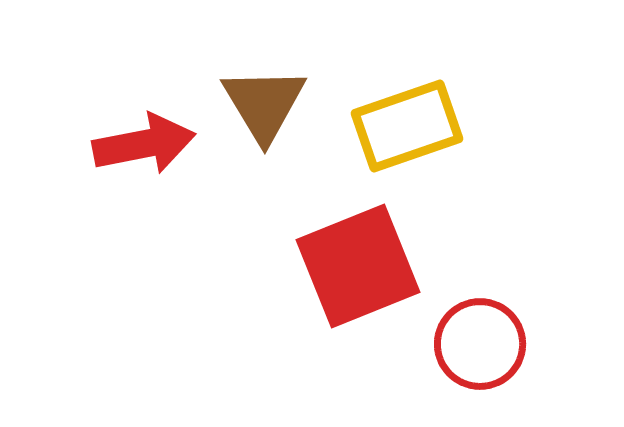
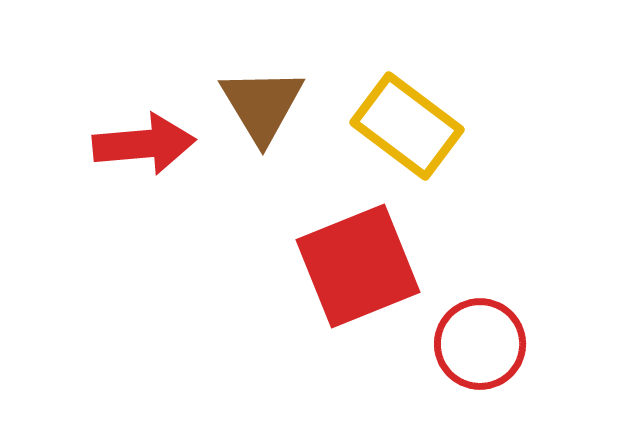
brown triangle: moved 2 px left, 1 px down
yellow rectangle: rotated 56 degrees clockwise
red arrow: rotated 6 degrees clockwise
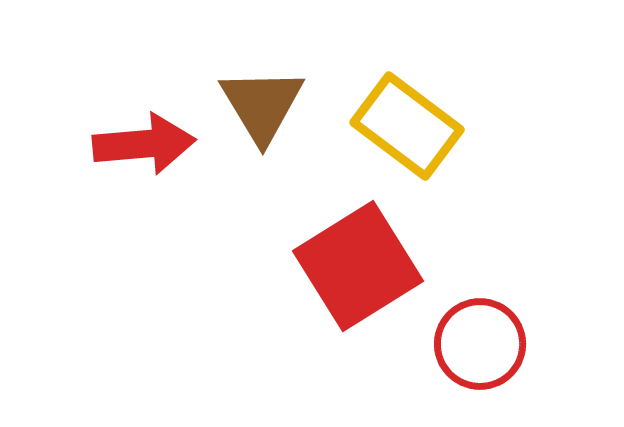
red square: rotated 10 degrees counterclockwise
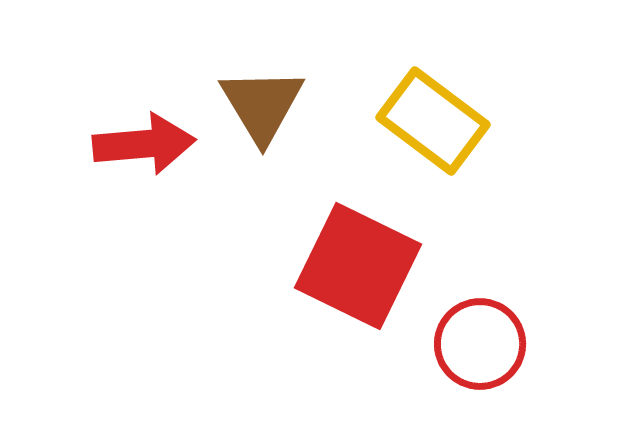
yellow rectangle: moved 26 px right, 5 px up
red square: rotated 32 degrees counterclockwise
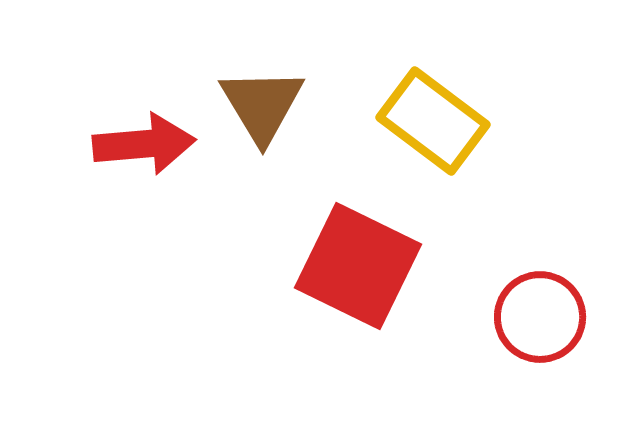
red circle: moved 60 px right, 27 px up
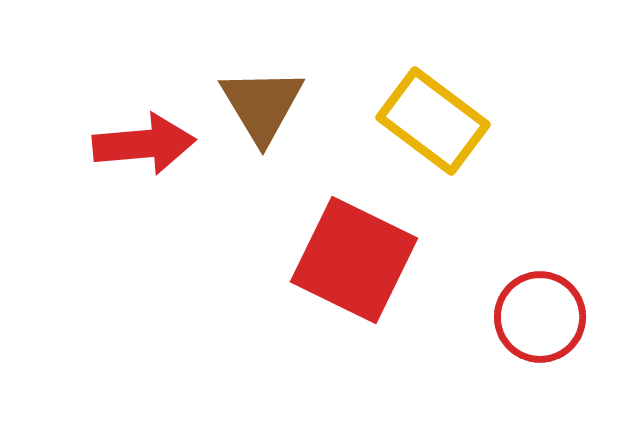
red square: moved 4 px left, 6 px up
